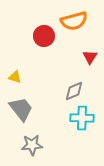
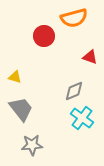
orange semicircle: moved 3 px up
red triangle: rotated 42 degrees counterclockwise
cyan cross: rotated 35 degrees clockwise
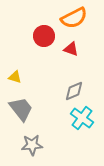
orange semicircle: rotated 12 degrees counterclockwise
red triangle: moved 19 px left, 8 px up
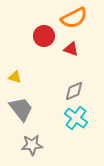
cyan cross: moved 6 px left
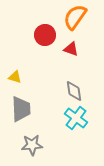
orange semicircle: moved 1 px right, 1 px up; rotated 152 degrees clockwise
red circle: moved 1 px right, 1 px up
gray diamond: rotated 75 degrees counterclockwise
gray trapezoid: rotated 36 degrees clockwise
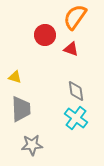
gray diamond: moved 2 px right
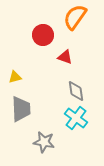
red circle: moved 2 px left
red triangle: moved 6 px left, 8 px down
yellow triangle: rotated 32 degrees counterclockwise
gray star: moved 12 px right, 3 px up; rotated 15 degrees clockwise
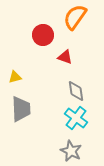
gray star: moved 27 px right, 9 px down; rotated 15 degrees clockwise
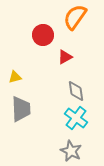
red triangle: rotated 49 degrees counterclockwise
